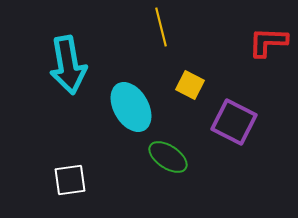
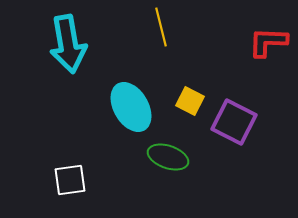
cyan arrow: moved 21 px up
yellow square: moved 16 px down
green ellipse: rotated 15 degrees counterclockwise
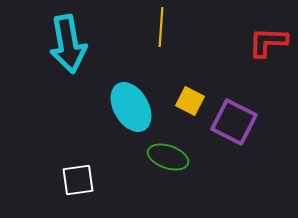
yellow line: rotated 18 degrees clockwise
white square: moved 8 px right
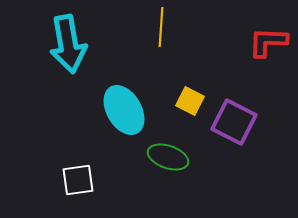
cyan ellipse: moved 7 px left, 3 px down
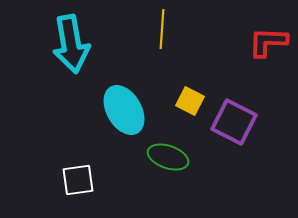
yellow line: moved 1 px right, 2 px down
cyan arrow: moved 3 px right
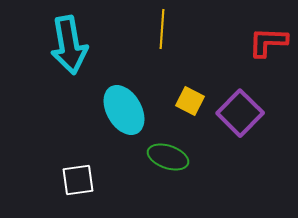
cyan arrow: moved 2 px left, 1 px down
purple square: moved 6 px right, 9 px up; rotated 18 degrees clockwise
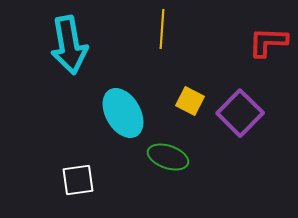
cyan ellipse: moved 1 px left, 3 px down
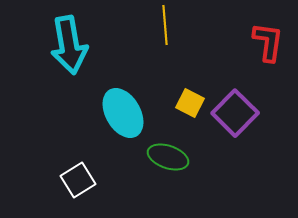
yellow line: moved 3 px right, 4 px up; rotated 9 degrees counterclockwise
red L-shape: rotated 96 degrees clockwise
yellow square: moved 2 px down
purple square: moved 5 px left
white square: rotated 24 degrees counterclockwise
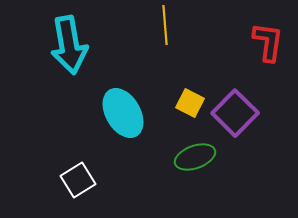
green ellipse: moved 27 px right; rotated 39 degrees counterclockwise
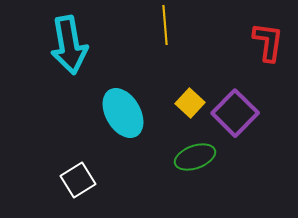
yellow square: rotated 16 degrees clockwise
